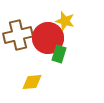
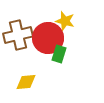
yellow diamond: moved 6 px left
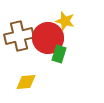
brown cross: moved 1 px right, 1 px down
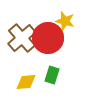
brown cross: moved 3 px right, 2 px down; rotated 28 degrees counterclockwise
green rectangle: moved 7 px left, 21 px down
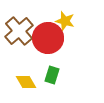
brown cross: moved 3 px left, 7 px up
yellow diamond: rotated 65 degrees clockwise
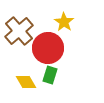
yellow star: moved 1 px left, 1 px down; rotated 18 degrees clockwise
red circle: moved 10 px down
green rectangle: moved 2 px left
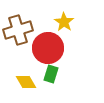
brown cross: moved 1 px left, 1 px up; rotated 24 degrees clockwise
green rectangle: moved 1 px right, 1 px up
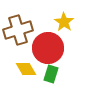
yellow diamond: moved 13 px up
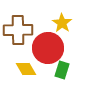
yellow star: moved 2 px left, 1 px down
brown cross: rotated 16 degrees clockwise
green rectangle: moved 11 px right, 4 px up
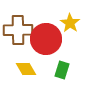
yellow star: moved 8 px right
red circle: moved 2 px left, 9 px up
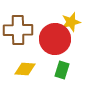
yellow star: moved 1 px right, 1 px up; rotated 24 degrees clockwise
red circle: moved 9 px right
yellow diamond: moved 1 px left; rotated 55 degrees counterclockwise
